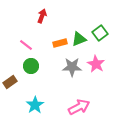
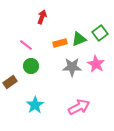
red arrow: moved 1 px down
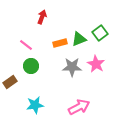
cyan star: rotated 24 degrees clockwise
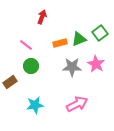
pink arrow: moved 2 px left, 3 px up
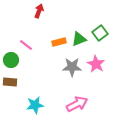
red arrow: moved 3 px left, 6 px up
orange rectangle: moved 1 px left, 1 px up
green circle: moved 20 px left, 6 px up
brown rectangle: rotated 40 degrees clockwise
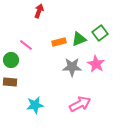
pink arrow: moved 3 px right
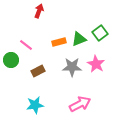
brown rectangle: moved 28 px right, 11 px up; rotated 32 degrees counterclockwise
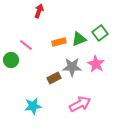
brown rectangle: moved 16 px right, 7 px down
cyan star: moved 2 px left, 1 px down
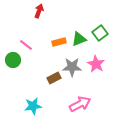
green circle: moved 2 px right
